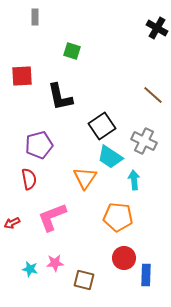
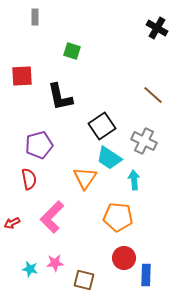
cyan trapezoid: moved 1 px left, 1 px down
pink L-shape: rotated 24 degrees counterclockwise
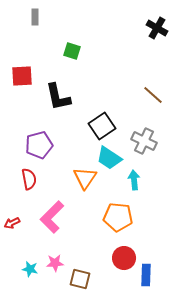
black L-shape: moved 2 px left
brown square: moved 4 px left, 1 px up
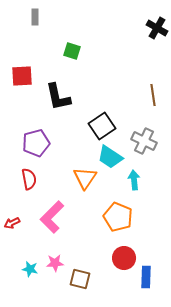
brown line: rotated 40 degrees clockwise
purple pentagon: moved 3 px left, 2 px up
cyan trapezoid: moved 1 px right, 1 px up
orange pentagon: rotated 16 degrees clockwise
blue rectangle: moved 2 px down
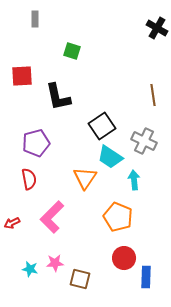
gray rectangle: moved 2 px down
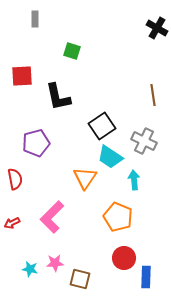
red semicircle: moved 14 px left
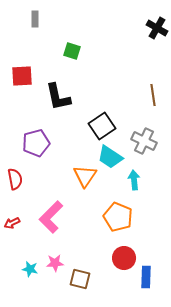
orange triangle: moved 2 px up
pink L-shape: moved 1 px left
